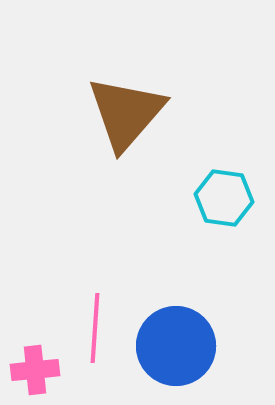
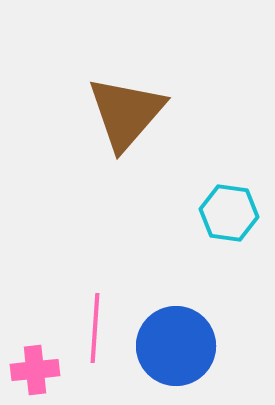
cyan hexagon: moved 5 px right, 15 px down
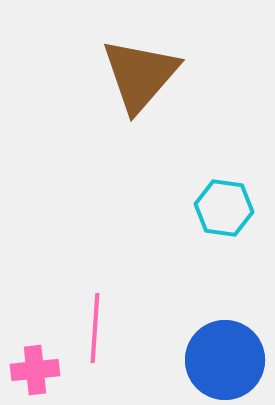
brown triangle: moved 14 px right, 38 px up
cyan hexagon: moved 5 px left, 5 px up
blue circle: moved 49 px right, 14 px down
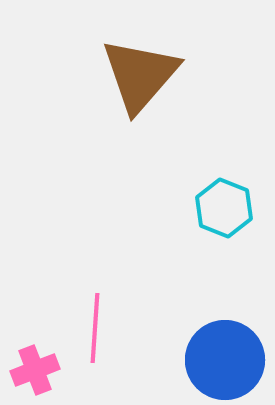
cyan hexagon: rotated 14 degrees clockwise
pink cross: rotated 15 degrees counterclockwise
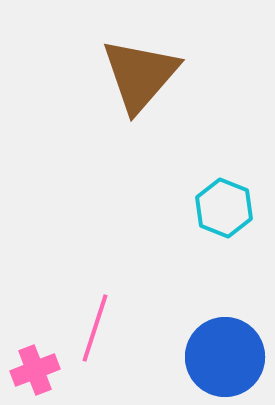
pink line: rotated 14 degrees clockwise
blue circle: moved 3 px up
